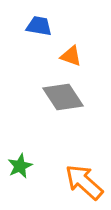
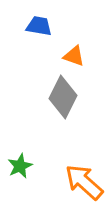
orange triangle: moved 3 px right
gray diamond: rotated 60 degrees clockwise
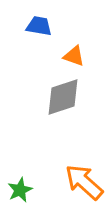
gray diamond: rotated 45 degrees clockwise
green star: moved 24 px down
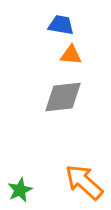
blue trapezoid: moved 22 px right, 1 px up
orange triangle: moved 3 px left, 1 px up; rotated 15 degrees counterclockwise
gray diamond: rotated 12 degrees clockwise
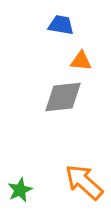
orange triangle: moved 10 px right, 6 px down
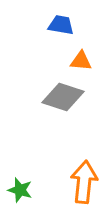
gray diamond: rotated 24 degrees clockwise
orange arrow: rotated 54 degrees clockwise
green star: rotated 30 degrees counterclockwise
